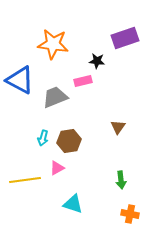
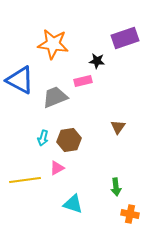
brown hexagon: moved 1 px up
green arrow: moved 5 px left, 7 px down
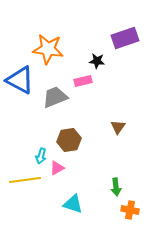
orange star: moved 5 px left, 5 px down
cyan arrow: moved 2 px left, 18 px down
orange cross: moved 4 px up
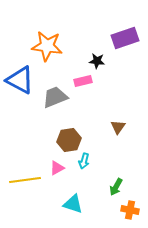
orange star: moved 1 px left, 3 px up
cyan arrow: moved 43 px right, 5 px down
green arrow: rotated 36 degrees clockwise
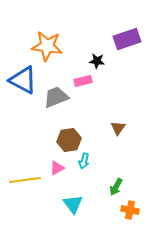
purple rectangle: moved 2 px right, 1 px down
blue triangle: moved 3 px right
gray trapezoid: moved 1 px right
brown triangle: moved 1 px down
cyan triangle: rotated 35 degrees clockwise
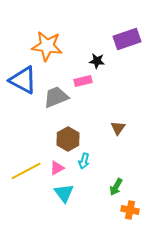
brown hexagon: moved 1 px left, 1 px up; rotated 20 degrees counterclockwise
yellow line: moved 1 px right, 9 px up; rotated 20 degrees counterclockwise
cyan triangle: moved 9 px left, 11 px up
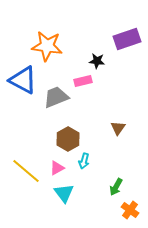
yellow line: rotated 68 degrees clockwise
orange cross: rotated 24 degrees clockwise
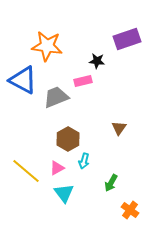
brown triangle: moved 1 px right
green arrow: moved 5 px left, 4 px up
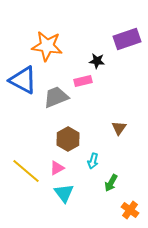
cyan arrow: moved 9 px right
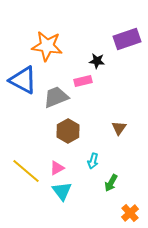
brown hexagon: moved 8 px up
cyan triangle: moved 2 px left, 2 px up
orange cross: moved 3 px down; rotated 12 degrees clockwise
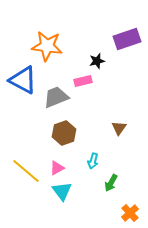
black star: rotated 21 degrees counterclockwise
brown hexagon: moved 4 px left, 2 px down; rotated 10 degrees clockwise
